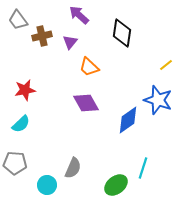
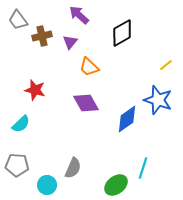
black diamond: rotated 52 degrees clockwise
red star: moved 10 px right; rotated 25 degrees clockwise
blue diamond: moved 1 px left, 1 px up
gray pentagon: moved 2 px right, 2 px down
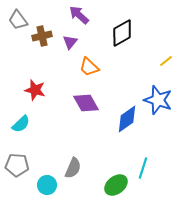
yellow line: moved 4 px up
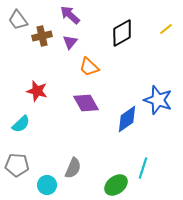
purple arrow: moved 9 px left
yellow line: moved 32 px up
red star: moved 2 px right, 1 px down
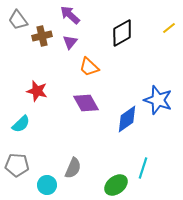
yellow line: moved 3 px right, 1 px up
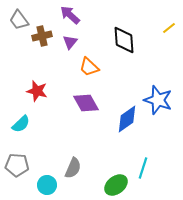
gray trapezoid: moved 1 px right
black diamond: moved 2 px right, 7 px down; rotated 64 degrees counterclockwise
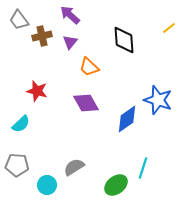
gray semicircle: moved 1 px right, 1 px up; rotated 145 degrees counterclockwise
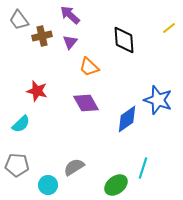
cyan circle: moved 1 px right
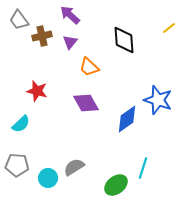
cyan circle: moved 7 px up
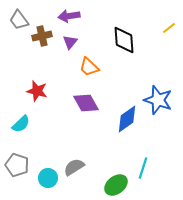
purple arrow: moved 1 px left, 1 px down; rotated 50 degrees counterclockwise
gray pentagon: rotated 15 degrees clockwise
